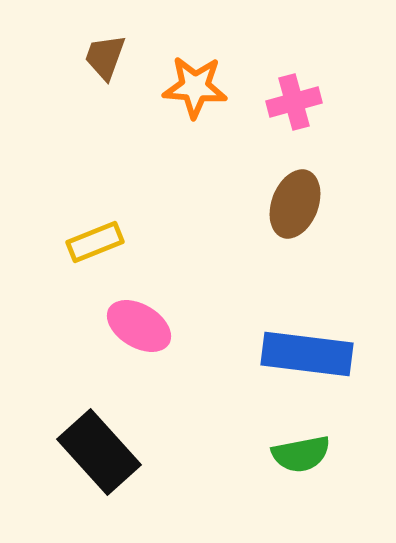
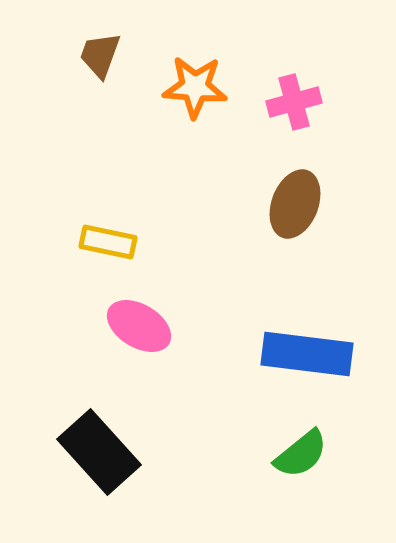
brown trapezoid: moved 5 px left, 2 px up
yellow rectangle: moved 13 px right; rotated 34 degrees clockwise
green semicircle: rotated 28 degrees counterclockwise
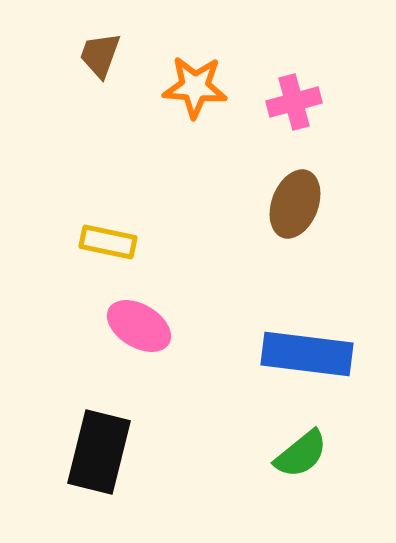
black rectangle: rotated 56 degrees clockwise
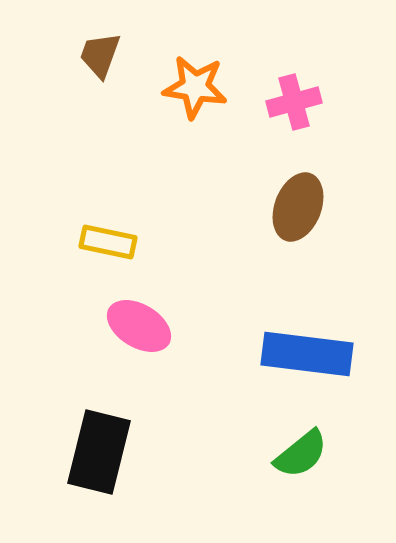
orange star: rotated 4 degrees clockwise
brown ellipse: moved 3 px right, 3 px down
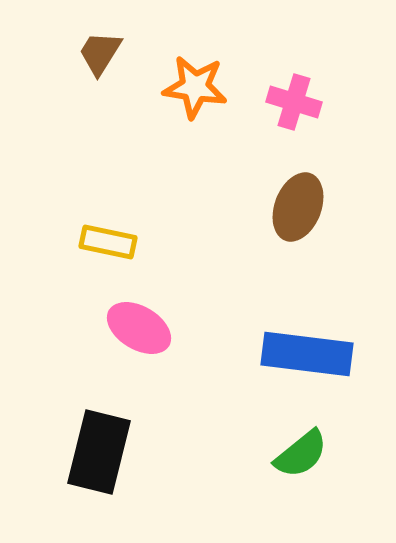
brown trapezoid: moved 2 px up; rotated 12 degrees clockwise
pink cross: rotated 32 degrees clockwise
pink ellipse: moved 2 px down
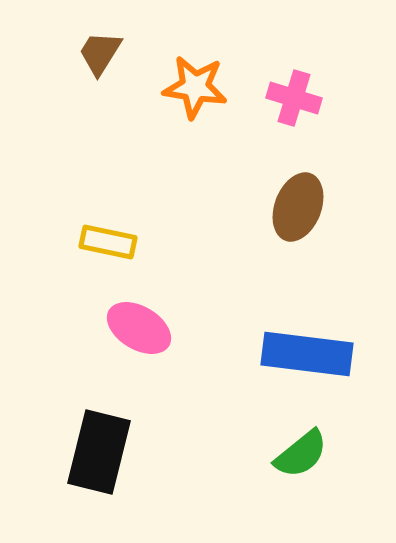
pink cross: moved 4 px up
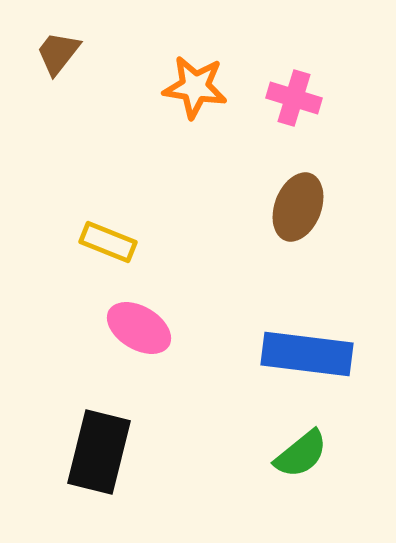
brown trapezoid: moved 42 px left; rotated 6 degrees clockwise
yellow rectangle: rotated 10 degrees clockwise
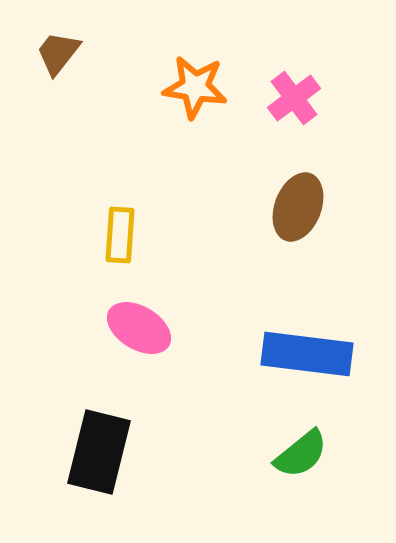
pink cross: rotated 36 degrees clockwise
yellow rectangle: moved 12 px right, 7 px up; rotated 72 degrees clockwise
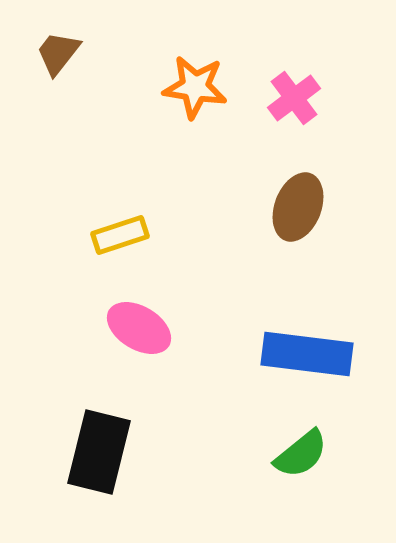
yellow rectangle: rotated 68 degrees clockwise
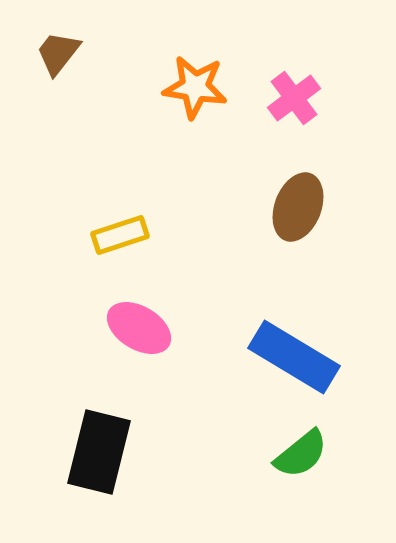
blue rectangle: moved 13 px left, 3 px down; rotated 24 degrees clockwise
